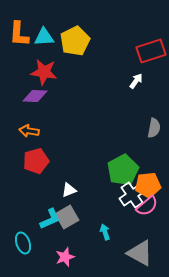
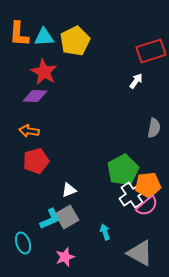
red star: rotated 20 degrees clockwise
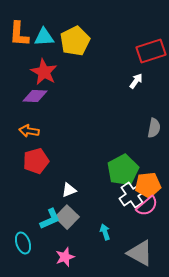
gray square: rotated 15 degrees counterclockwise
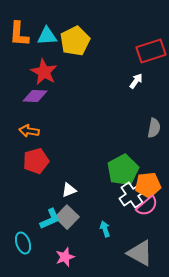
cyan triangle: moved 3 px right, 1 px up
cyan arrow: moved 3 px up
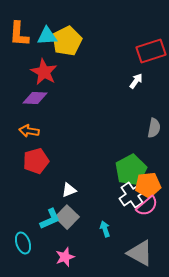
yellow pentagon: moved 8 px left
purple diamond: moved 2 px down
green pentagon: moved 8 px right
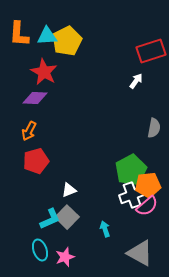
orange arrow: rotated 72 degrees counterclockwise
white cross: rotated 15 degrees clockwise
cyan ellipse: moved 17 px right, 7 px down
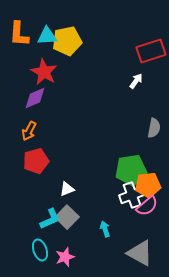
yellow pentagon: rotated 16 degrees clockwise
purple diamond: rotated 25 degrees counterclockwise
green pentagon: rotated 20 degrees clockwise
white triangle: moved 2 px left, 1 px up
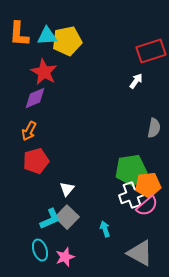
white triangle: rotated 28 degrees counterclockwise
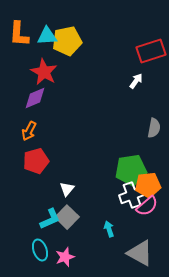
cyan arrow: moved 4 px right
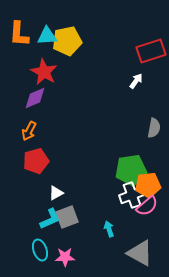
white triangle: moved 11 px left, 4 px down; rotated 21 degrees clockwise
gray square: rotated 25 degrees clockwise
pink star: rotated 18 degrees clockwise
